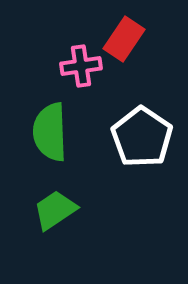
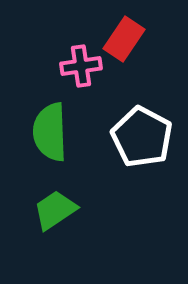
white pentagon: rotated 6 degrees counterclockwise
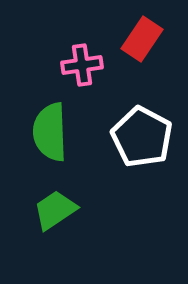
red rectangle: moved 18 px right
pink cross: moved 1 px right, 1 px up
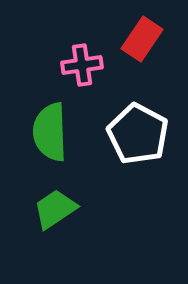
white pentagon: moved 4 px left, 3 px up
green trapezoid: moved 1 px up
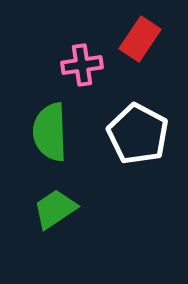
red rectangle: moved 2 px left
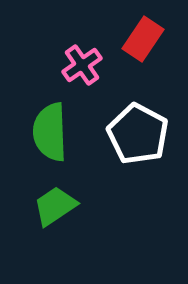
red rectangle: moved 3 px right
pink cross: rotated 27 degrees counterclockwise
green trapezoid: moved 3 px up
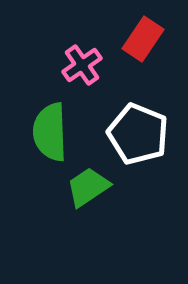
white pentagon: rotated 6 degrees counterclockwise
green trapezoid: moved 33 px right, 19 px up
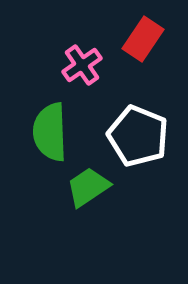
white pentagon: moved 2 px down
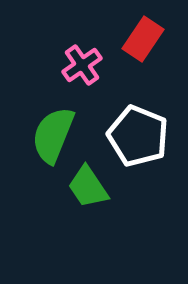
green semicircle: moved 3 px right, 3 px down; rotated 24 degrees clockwise
green trapezoid: rotated 90 degrees counterclockwise
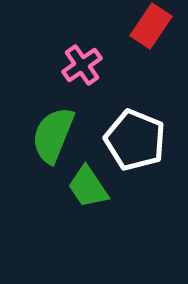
red rectangle: moved 8 px right, 13 px up
white pentagon: moved 3 px left, 4 px down
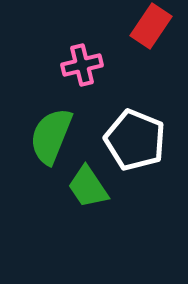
pink cross: rotated 21 degrees clockwise
green semicircle: moved 2 px left, 1 px down
